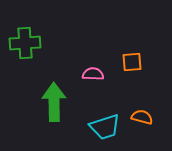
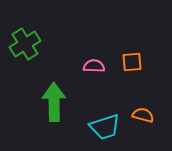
green cross: moved 1 px down; rotated 28 degrees counterclockwise
pink semicircle: moved 1 px right, 8 px up
orange semicircle: moved 1 px right, 2 px up
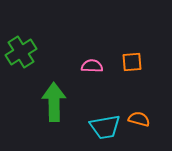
green cross: moved 4 px left, 8 px down
pink semicircle: moved 2 px left
orange semicircle: moved 4 px left, 4 px down
cyan trapezoid: rotated 8 degrees clockwise
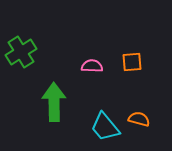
cyan trapezoid: rotated 60 degrees clockwise
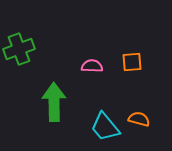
green cross: moved 2 px left, 3 px up; rotated 12 degrees clockwise
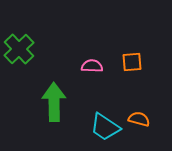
green cross: rotated 24 degrees counterclockwise
cyan trapezoid: rotated 16 degrees counterclockwise
